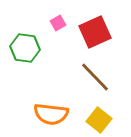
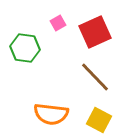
yellow square: rotated 10 degrees counterclockwise
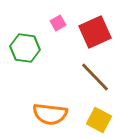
orange semicircle: moved 1 px left
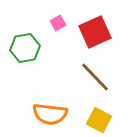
green hexagon: rotated 16 degrees counterclockwise
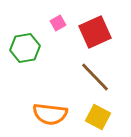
yellow square: moved 1 px left, 3 px up
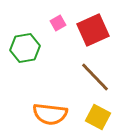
red square: moved 2 px left, 2 px up
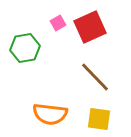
red square: moved 3 px left, 3 px up
yellow square: moved 1 px right, 2 px down; rotated 20 degrees counterclockwise
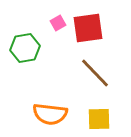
red square: moved 2 px left, 1 px down; rotated 16 degrees clockwise
brown line: moved 4 px up
yellow square: rotated 10 degrees counterclockwise
